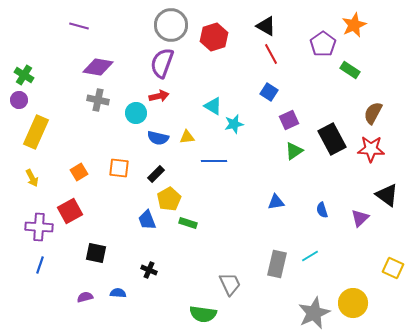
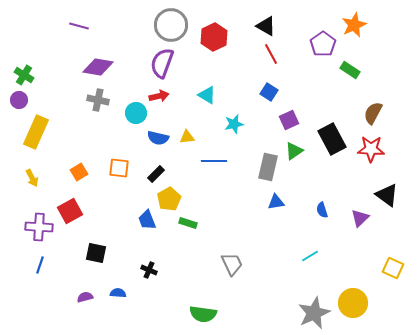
red hexagon at (214, 37): rotated 8 degrees counterclockwise
cyan triangle at (213, 106): moved 6 px left, 11 px up
gray rectangle at (277, 264): moved 9 px left, 97 px up
gray trapezoid at (230, 284): moved 2 px right, 20 px up
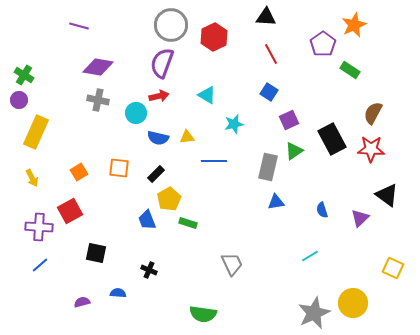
black triangle at (266, 26): moved 9 px up; rotated 25 degrees counterclockwise
blue line at (40, 265): rotated 30 degrees clockwise
purple semicircle at (85, 297): moved 3 px left, 5 px down
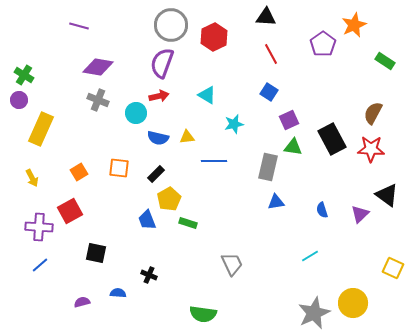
green rectangle at (350, 70): moved 35 px right, 9 px up
gray cross at (98, 100): rotated 10 degrees clockwise
yellow rectangle at (36, 132): moved 5 px right, 3 px up
green triangle at (294, 151): moved 1 px left, 4 px up; rotated 42 degrees clockwise
purple triangle at (360, 218): moved 4 px up
black cross at (149, 270): moved 5 px down
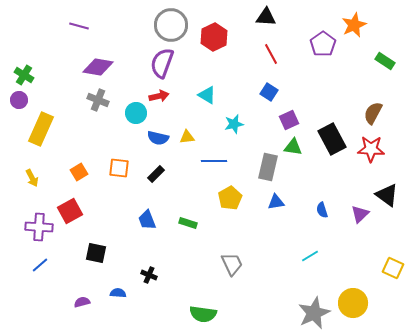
yellow pentagon at (169, 199): moved 61 px right, 1 px up
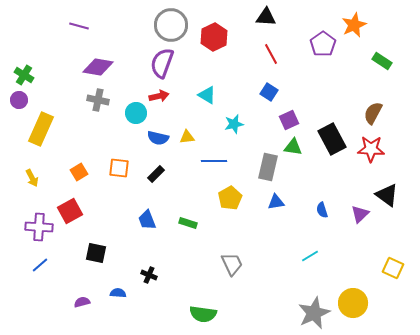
green rectangle at (385, 61): moved 3 px left
gray cross at (98, 100): rotated 10 degrees counterclockwise
